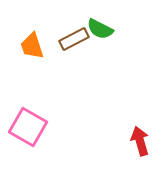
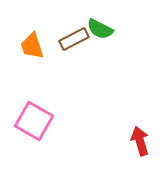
pink square: moved 6 px right, 6 px up
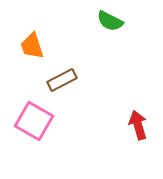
green semicircle: moved 10 px right, 8 px up
brown rectangle: moved 12 px left, 41 px down
red arrow: moved 2 px left, 16 px up
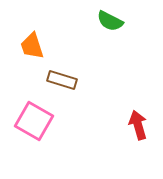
brown rectangle: rotated 44 degrees clockwise
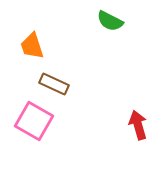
brown rectangle: moved 8 px left, 4 px down; rotated 8 degrees clockwise
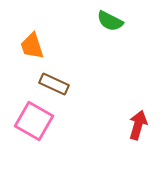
red arrow: rotated 32 degrees clockwise
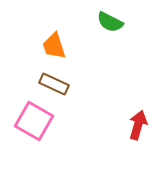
green semicircle: moved 1 px down
orange trapezoid: moved 22 px right
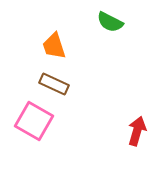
red arrow: moved 1 px left, 6 px down
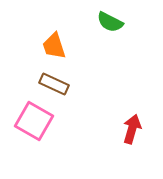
red arrow: moved 5 px left, 2 px up
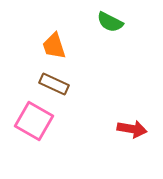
red arrow: rotated 84 degrees clockwise
